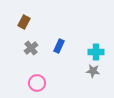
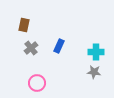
brown rectangle: moved 3 px down; rotated 16 degrees counterclockwise
gray star: moved 1 px right, 1 px down
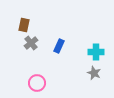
gray cross: moved 5 px up
gray star: moved 1 px down; rotated 16 degrees clockwise
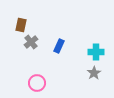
brown rectangle: moved 3 px left
gray cross: moved 1 px up
gray star: rotated 16 degrees clockwise
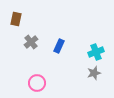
brown rectangle: moved 5 px left, 6 px up
cyan cross: rotated 21 degrees counterclockwise
gray star: rotated 16 degrees clockwise
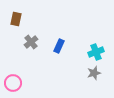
pink circle: moved 24 px left
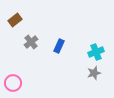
brown rectangle: moved 1 px left, 1 px down; rotated 40 degrees clockwise
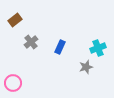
blue rectangle: moved 1 px right, 1 px down
cyan cross: moved 2 px right, 4 px up
gray star: moved 8 px left, 6 px up
